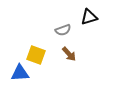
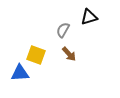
gray semicircle: rotated 140 degrees clockwise
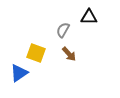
black triangle: rotated 18 degrees clockwise
yellow square: moved 2 px up
blue triangle: moved 1 px left; rotated 30 degrees counterclockwise
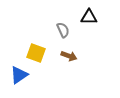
gray semicircle: rotated 126 degrees clockwise
brown arrow: moved 2 px down; rotated 28 degrees counterclockwise
blue triangle: moved 2 px down
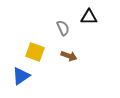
gray semicircle: moved 2 px up
yellow square: moved 1 px left, 1 px up
blue triangle: moved 2 px right, 1 px down
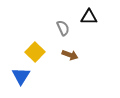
yellow square: rotated 24 degrees clockwise
brown arrow: moved 1 px right, 1 px up
blue triangle: rotated 24 degrees counterclockwise
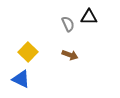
gray semicircle: moved 5 px right, 4 px up
yellow square: moved 7 px left
blue triangle: moved 3 px down; rotated 36 degrees counterclockwise
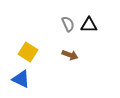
black triangle: moved 8 px down
yellow square: rotated 12 degrees counterclockwise
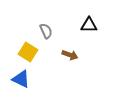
gray semicircle: moved 22 px left, 7 px down
